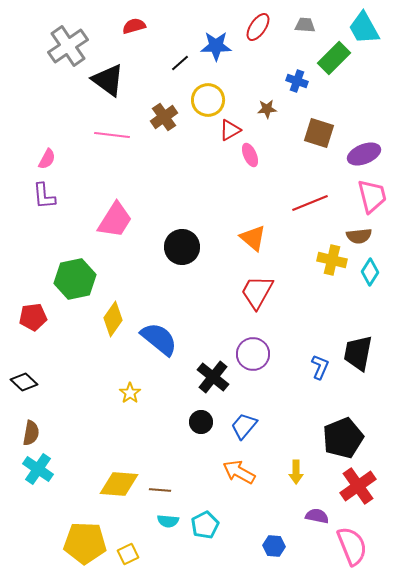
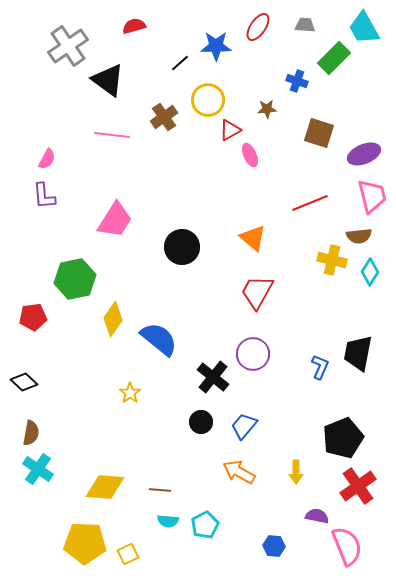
yellow diamond at (119, 484): moved 14 px left, 3 px down
pink semicircle at (352, 546): moved 5 px left
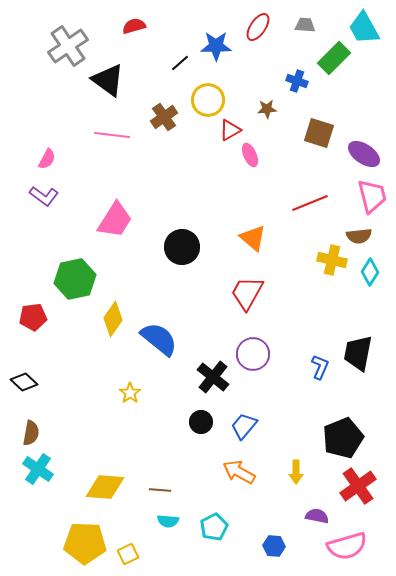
purple ellipse at (364, 154): rotated 56 degrees clockwise
purple L-shape at (44, 196): rotated 48 degrees counterclockwise
red trapezoid at (257, 292): moved 10 px left, 1 px down
cyan pentagon at (205, 525): moved 9 px right, 2 px down
pink semicircle at (347, 546): rotated 96 degrees clockwise
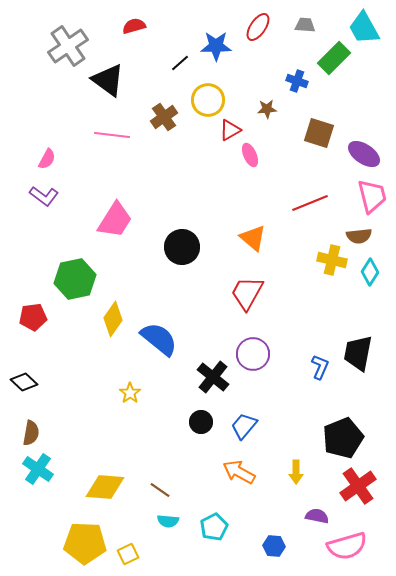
brown line at (160, 490): rotated 30 degrees clockwise
